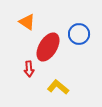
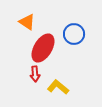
blue circle: moved 5 px left
red ellipse: moved 5 px left, 1 px down
red arrow: moved 6 px right, 5 px down
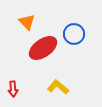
orange triangle: rotated 12 degrees clockwise
red ellipse: rotated 24 degrees clockwise
red arrow: moved 22 px left, 15 px down
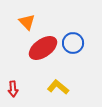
blue circle: moved 1 px left, 9 px down
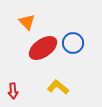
red arrow: moved 2 px down
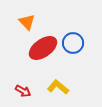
red arrow: moved 10 px right; rotated 56 degrees counterclockwise
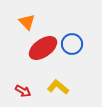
blue circle: moved 1 px left, 1 px down
